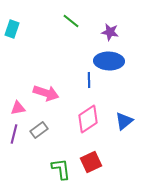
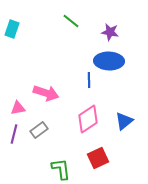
red square: moved 7 px right, 4 px up
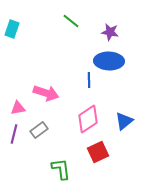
red square: moved 6 px up
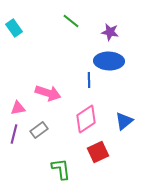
cyan rectangle: moved 2 px right, 1 px up; rotated 54 degrees counterclockwise
pink arrow: moved 2 px right
pink diamond: moved 2 px left
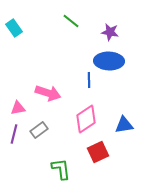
blue triangle: moved 4 px down; rotated 30 degrees clockwise
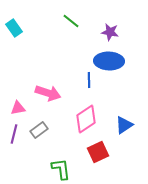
blue triangle: rotated 24 degrees counterclockwise
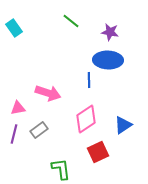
blue ellipse: moved 1 px left, 1 px up
blue triangle: moved 1 px left
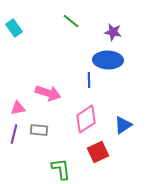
purple star: moved 3 px right
gray rectangle: rotated 42 degrees clockwise
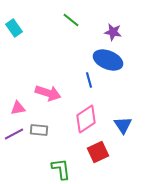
green line: moved 1 px up
blue ellipse: rotated 20 degrees clockwise
blue line: rotated 14 degrees counterclockwise
blue triangle: rotated 30 degrees counterclockwise
purple line: rotated 48 degrees clockwise
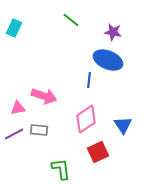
cyan rectangle: rotated 60 degrees clockwise
blue line: rotated 21 degrees clockwise
pink arrow: moved 4 px left, 3 px down
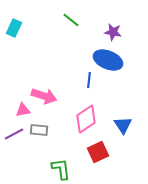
pink triangle: moved 5 px right, 2 px down
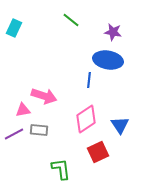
blue ellipse: rotated 12 degrees counterclockwise
blue triangle: moved 3 px left
